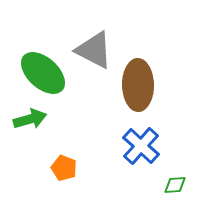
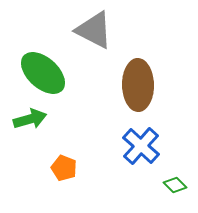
gray triangle: moved 20 px up
green diamond: rotated 50 degrees clockwise
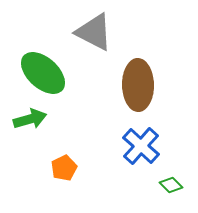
gray triangle: moved 2 px down
orange pentagon: rotated 25 degrees clockwise
green diamond: moved 4 px left
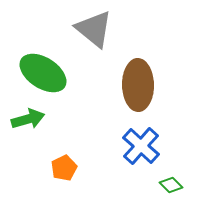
gray triangle: moved 3 px up; rotated 12 degrees clockwise
green ellipse: rotated 9 degrees counterclockwise
green arrow: moved 2 px left
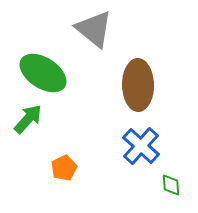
green arrow: rotated 32 degrees counterclockwise
green diamond: rotated 40 degrees clockwise
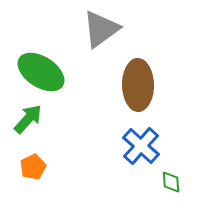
gray triangle: moved 7 px right; rotated 45 degrees clockwise
green ellipse: moved 2 px left, 1 px up
orange pentagon: moved 31 px left, 1 px up
green diamond: moved 3 px up
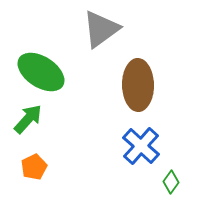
orange pentagon: moved 1 px right
green diamond: rotated 40 degrees clockwise
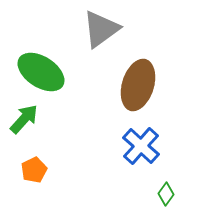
brown ellipse: rotated 18 degrees clockwise
green arrow: moved 4 px left
orange pentagon: moved 3 px down
green diamond: moved 5 px left, 12 px down
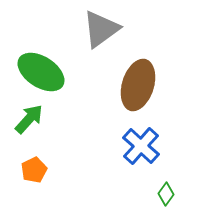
green arrow: moved 5 px right
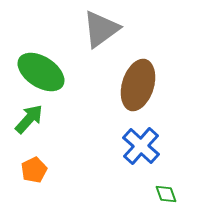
green diamond: rotated 55 degrees counterclockwise
